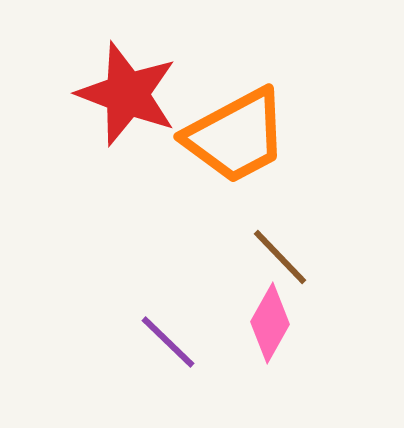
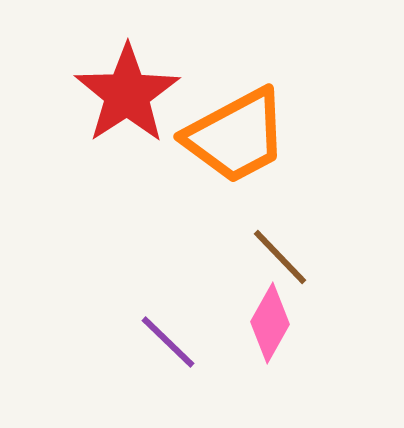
red star: rotated 18 degrees clockwise
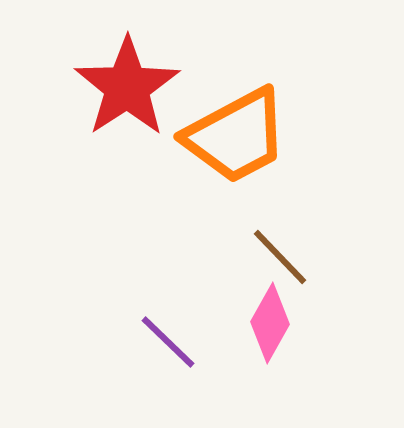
red star: moved 7 px up
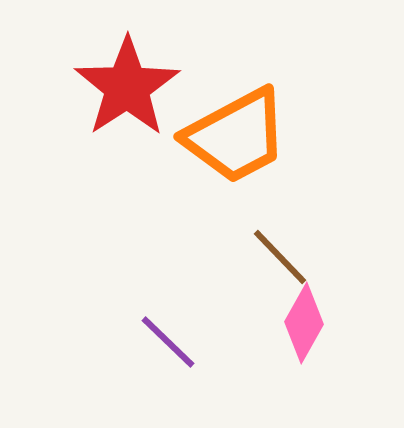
pink diamond: moved 34 px right
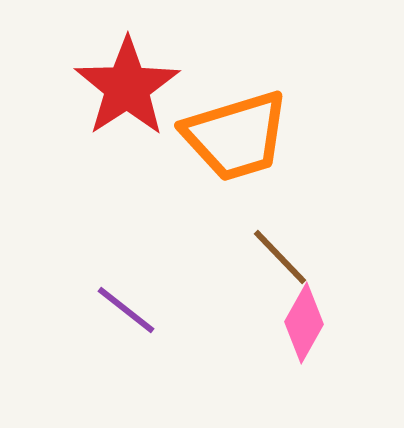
orange trapezoid: rotated 11 degrees clockwise
purple line: moved 42 px left, 32 px up; rotated 6 degrees counterclockwise
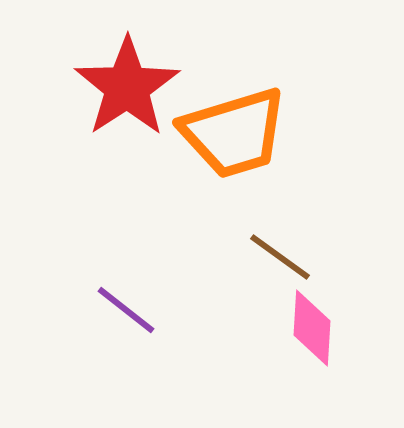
orange trapezoid: moved 2 px left, 3 px up
brown line: rotated 10 degrees counterclockwise
pink diamond: moved 8 px right, 5 px down; rotated 26 degrees counterclockwise
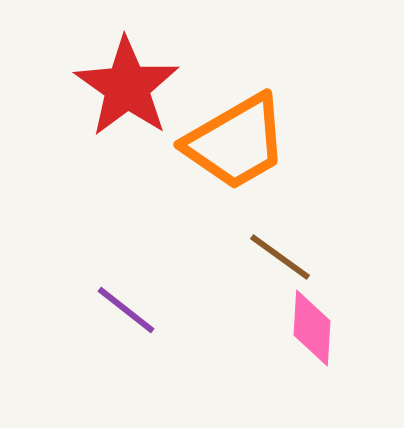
red star: rotated 4 degrees counterclockwise
orange trapezoid: moved 2 px right, 9 px down; rotated 13 degrees counterclockwise
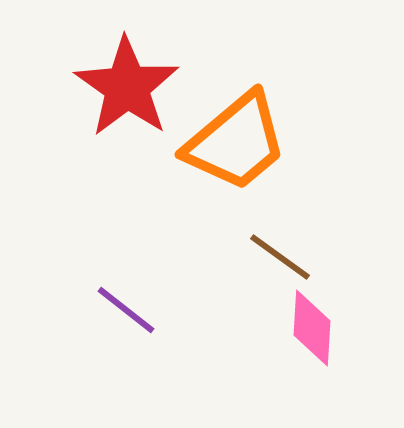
orange trapezoid: rotated 10 degrees counterclockwise
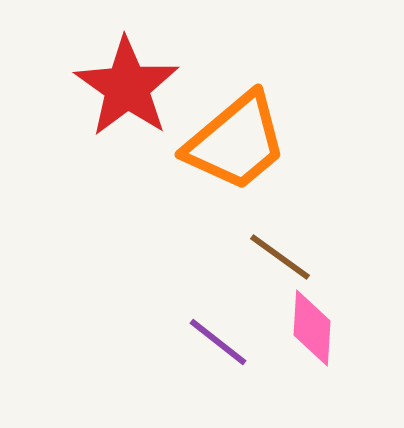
purple line: moved 92 px right, 32 px down
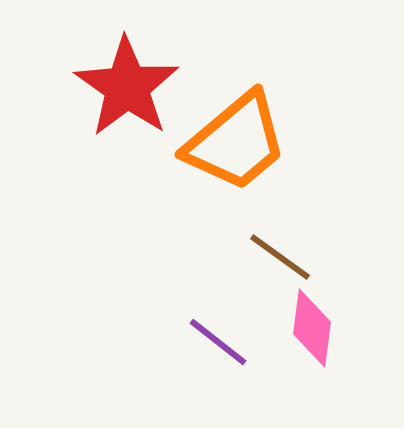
pink diamond: rotated 4 degrees clockwise
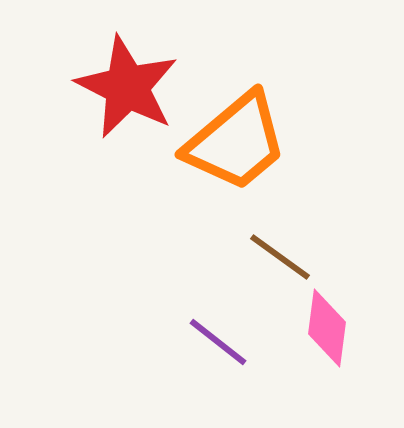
red star: rotated 8 degrees counterclockwise
pink diamond: moved 15 px right
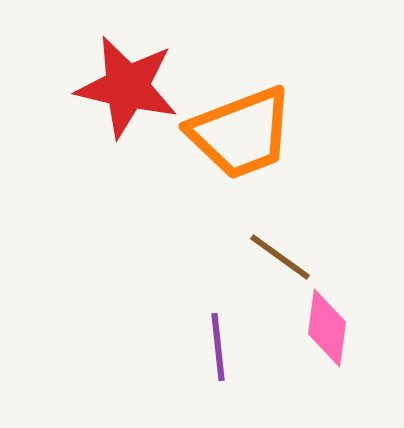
red star: rotated 14 degrees counterclockwise
orange trapezoid: moved 5 px right, 9 px up; rotated 19 degrees clockwise
purple line: moved 5 px down; rotated 46 degrees clockwise
